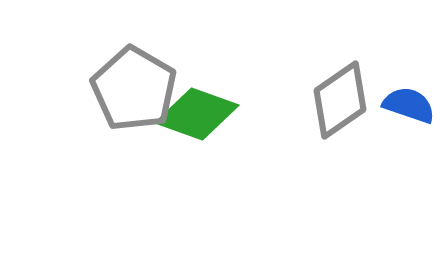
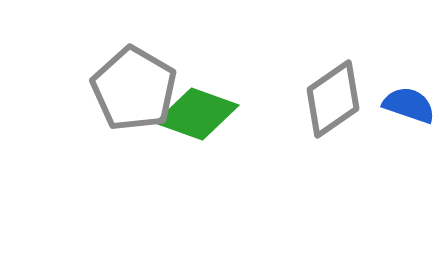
gray diamond: moved 7 px left, 1 px up
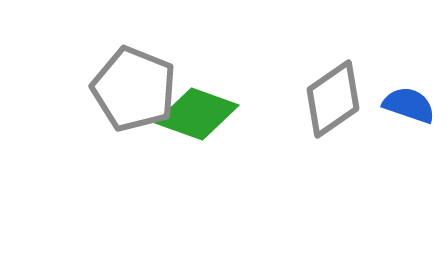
gray pentagon: rotated 8 degrees counterclockwise
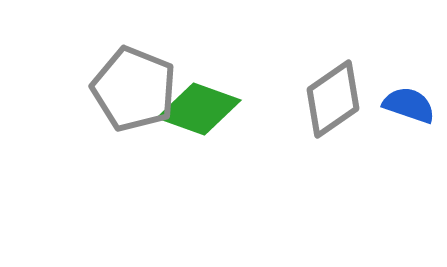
green diamond: moved 2 px right, 5 px up
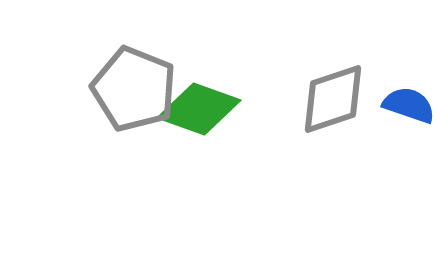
gray diamond: rotated 16 degrees clockwise
